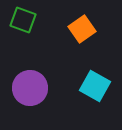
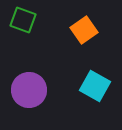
orange square: moved 2 px right, 1 px down
purple circle: moved 1 px left, 2 px down
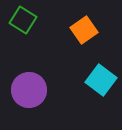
green square: rotated 12 degrees clockwise
cyan square: moved 6 px right, 6 px up; rotated 8 degrees clockwise
